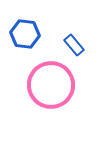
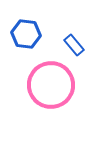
blue hexagon: moved 1 px right
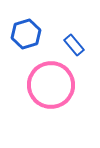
blue hexagon: rotated 24 degrees counterclockwise
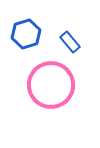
blue rectangle: moved 4 px left, 3 px up
